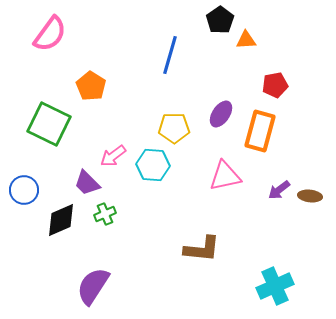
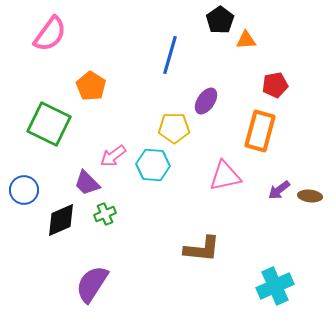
purple ellipse: moved 15 px left, 13 px up
purple semicircle: moved 1 px left, 2 px up
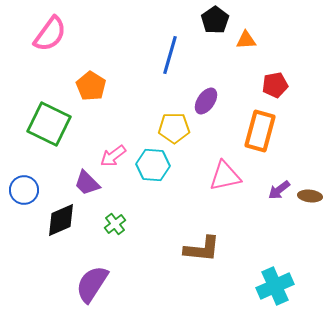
black pentagon: moved 5 px left
green cross: moved 10 px right, 10 px down; rotated 15 degrees counterclockwise
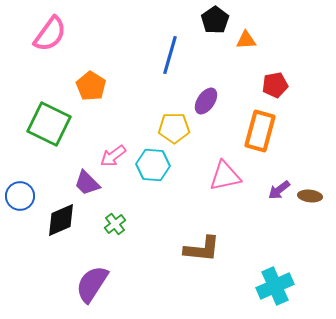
blue circle: moved 4 px left, 6 px down
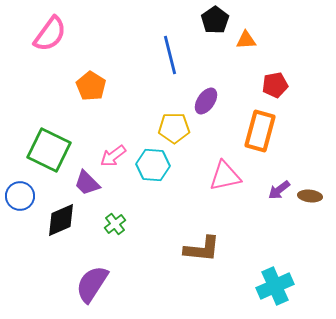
blue line: rotated 30 degrees counterclockwise
green square: moved 26 px down
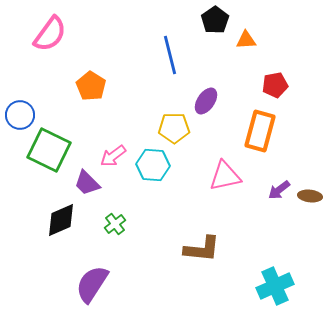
blue circle: moved 81 px up
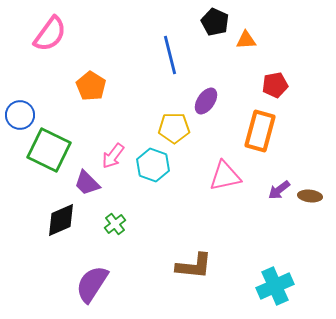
black pentagon: moved 2 px down; rotated 12 degrees counterclockwise
pink arrow: rotated 16 degrees counterclockwise
cyan hexagon: rotated 16 degrees clockwise
brown L-shape: moved 8 px left, 17 px down
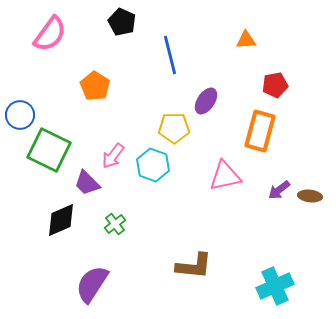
black pentagon: moved 93 px left
orange pentagon: moved 4 px right
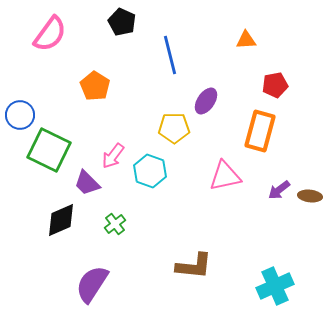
cyan hexagon: moved 3 px left, 6 px down
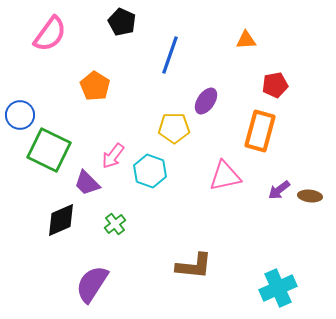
blue line: rotated 33 degrees clockwise
cyan cross: moved 3 px right, 2 px down
